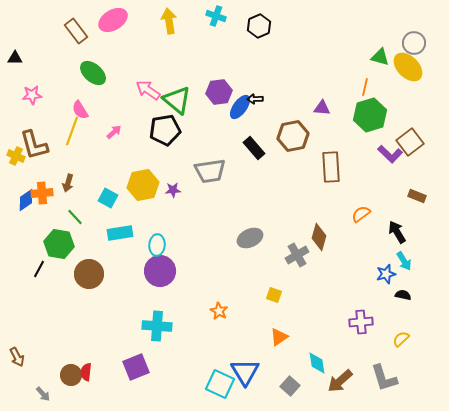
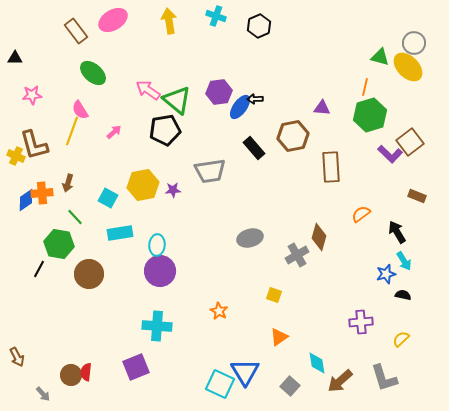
gray ellipse at (250, 238): rotated 10 degrees clockwise
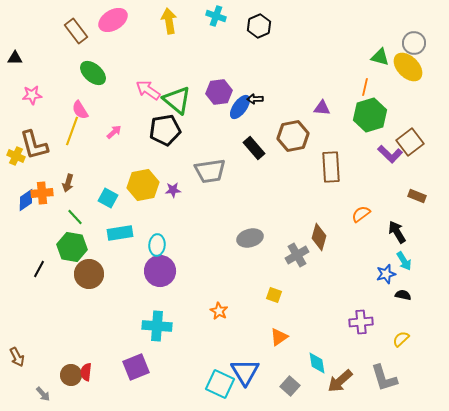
green hexagon at (59, 244): moved 13 px right, 3 px down
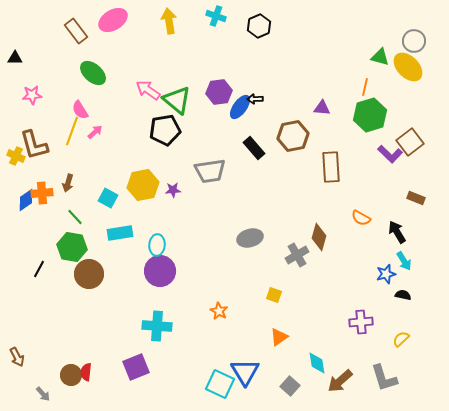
gray circle at (414, 43): moved 2 px up
pink arrow at (114, 132): moved 19 px left
brown rectangle at (417, 196): moved 1 px left, 2 px down
orange semicircle at (361, 214): moved 4 px down; rotated 114 degrees counterclockwise
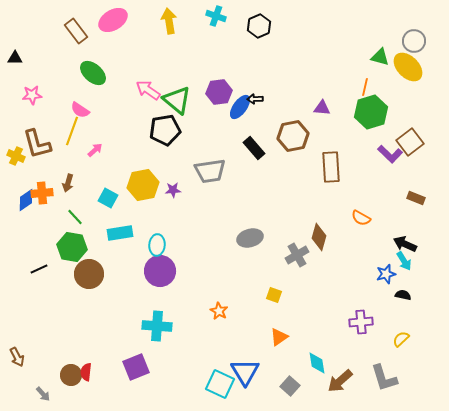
pink semicircle at (80, 110): rotated 24 degrees counterclockwise
green hexagon at (370, 115): moved 1 px right, 3 px up
pink arrow at (95, 132): moved 18 px down
brown L-shape at (34, 145): moved 3 px right, 1 px up
black arrow at (397, 232): moved 8 px right, 12 px down; rotated 35 degrees counterclockwise
black line at (39, 269): rotated 36 degrees clockwise
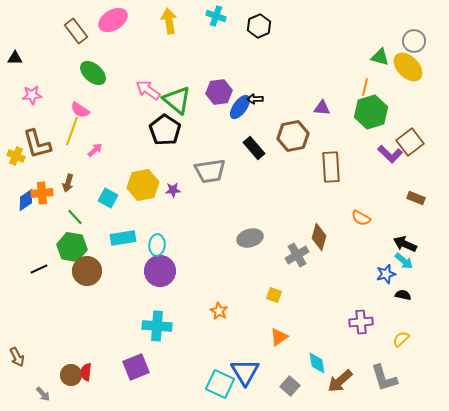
black pentagon at (165, 130): rotated 28 degrees counterclockwise
cyan rectangle at (120, 233): moved 3 px right, 5 px down
cyan arrow at (404, 261): rotated 18 degrees counterclockwise
brown circle at (89, 274): moved 2 px left, 3 px up
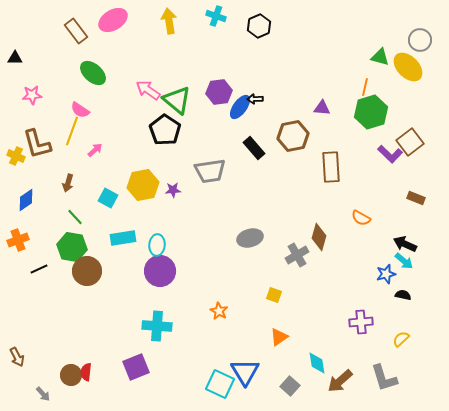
gray circle at (414, 41): moved 6 px right, 1 px up
orange cross at (42, 193): moved 24 px left, 47 px down; rotated 15 degrees counterclockwise
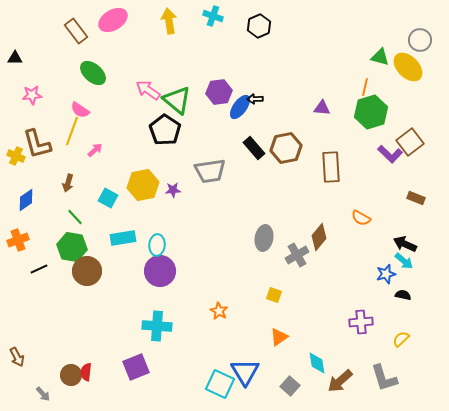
cyan cross at (216, 16): moved 3 px left
brown hexagon at (293, 136): moved 7 px left, 12 px down
brown diamond at (319, 237): rotated 24 degrees clockwise
gray ellipse at (250, 238): moved 14 px right; rotated 65 degrees counterclockwise
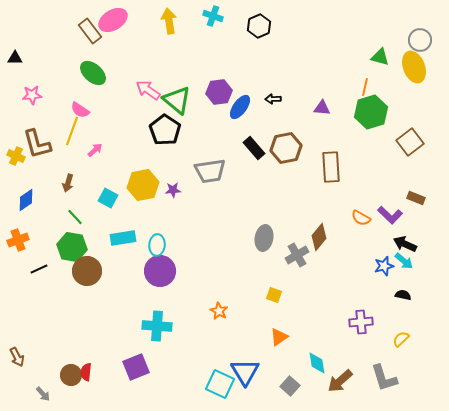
brown rectangle at (76, 31): moved 14 px right
yellow ellipse at (408, 67): moved 6 px right; rotated 24 degrees clockwise
black arrow at (255, 99): moved 18 px right
purple L-shape at (390, 154): moved 61 px down
blue star at (386, 274): moved 2 px left, 8 px up
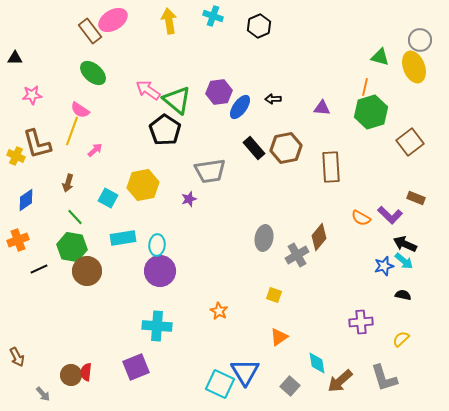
purple star at (173, 190): moved 16 px right, 9 px down; rotated 14 degrees counterclockwise
